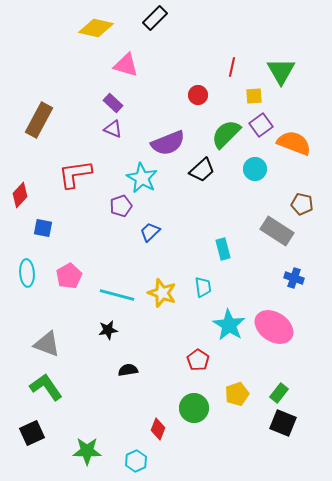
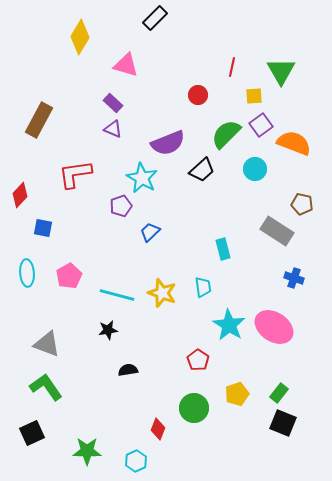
yellow diamond at (96, 28): moved 16 px left, 9 px down; rotated 72 degrees counterclockwise
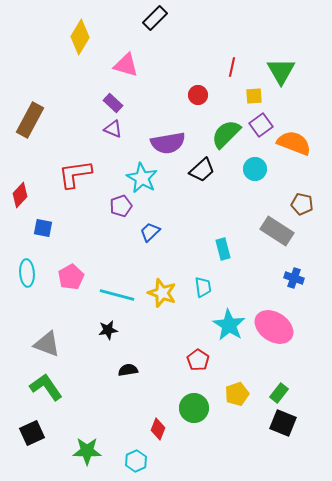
brown rectangle at (39, 120): moved 9 px left
purple semicircle at (168, 143): rotated 12 degrees clockwise
pink pentagon at (69, 276): moved 2 px right, 1 px down
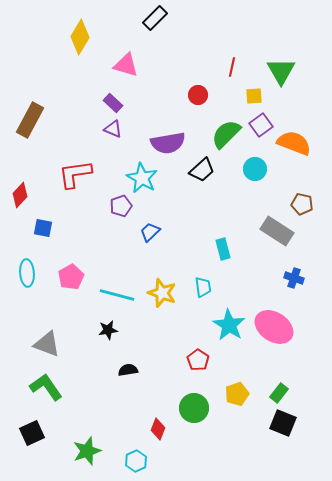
green star at (87, 451): rotated 20 degrees counterclockwise
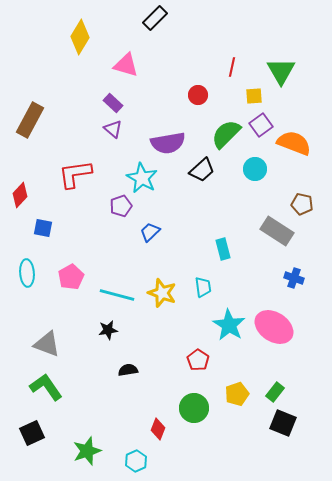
purple triangle at (113, 129): rotated 18 degrees clockwise
green rectangle at (279, 393): moved 4 px left, 1 px up
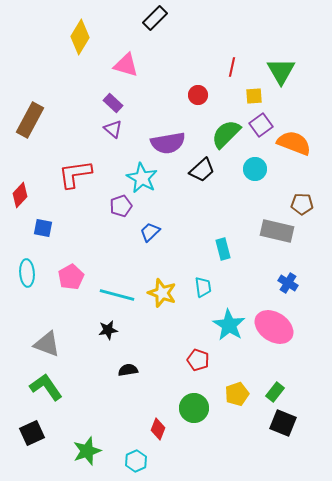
brown pentagon at (302, 204): rotated 10 degrees counterclockwise
gray rectangle at (277, 231): rotated 20 degrees counterclockwise
blue cross at (294, 278): moved 6 px left, 5 px down; rotated 12 degrees clockwise
red pentagon at (198, 360): rotated 15 degrees counterclockwise
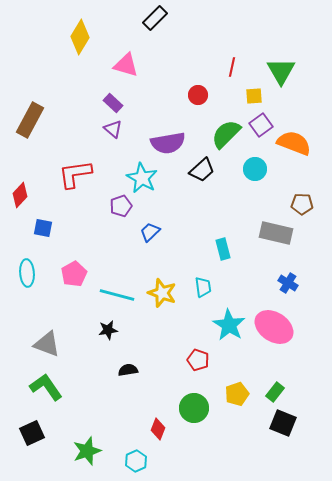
gray rectangle at (277, 231): moved 1 px left, 2 px down
pink pentagon at (71, 277): moved 3 px right, 3 px up
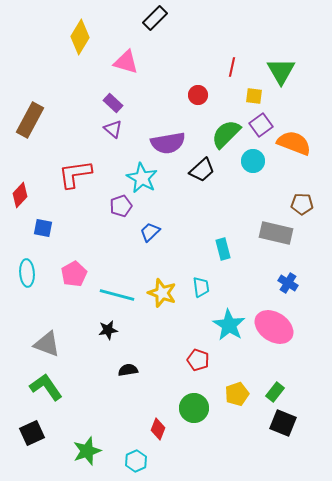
pink triangle at (126, 65): moved 3 px up
yellow square at (254, 96): rotated 12 degrees clockwise
cyan circle at (255, 169): moved 2 px left, 8 px up
cyan trapezoid at (203, 287): moved 2 px left
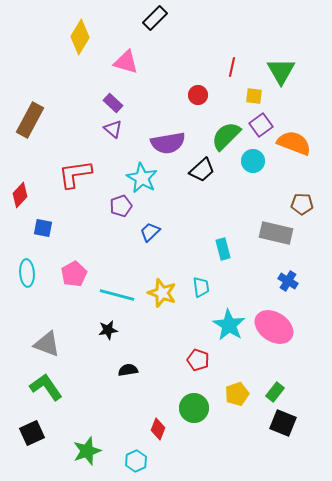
green semicircle at (226, 134): moved 2 px down
blue cross at (288, 283): moved 2 px up
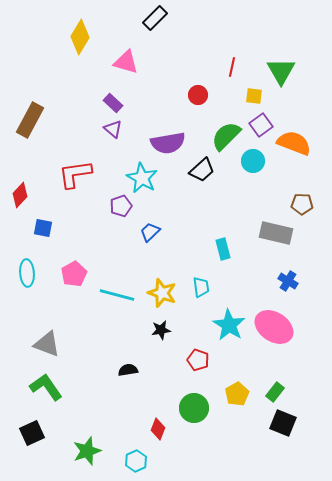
black star at (108, 330): moved 53 px right
yellow pentagon at (237, 394): rotated 10 degrees counterclockwise
